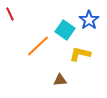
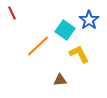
red line: moved 2 px right, 1 px up
yellow L-shape: moved 1 px left; rotated 50 degrees clockwise
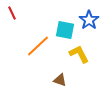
cyan square: rotated 24 degrees counterclockwise
brown triangle: rotated 24 degrees clockwise
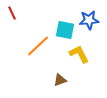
blue star: rotated 30 degrees clockwise
brown triangle: rotated 40 degrees counterclockwise
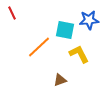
orange line: moved 1 px right, 1 px down
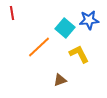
red line: rotated 16 degrees clockwise
cyan square: moved 2 px up; rotated 30 degrees clockwise
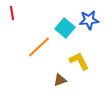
yellow L-shape: moved 7 px down
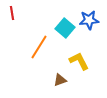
orange line: rotated 15 degrees counterclockwise
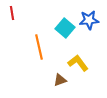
orange line: rotated 45 degrees counterclockwise
yellow L-shape: moved 1 px left, 2 px down; rotated 10 degrees counterclockwise
